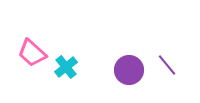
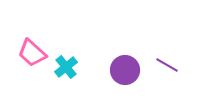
purple line: rotated 20 degrees counterclockwise
purple circle: moved 4 px left
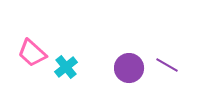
purple circle: moved 4 px right, 2 px up
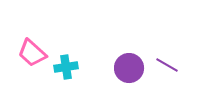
cyan cross: rotated 30 degrees clockwise
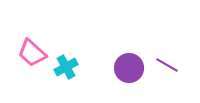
cyan cross: rotated 20 degrees counterclockwise
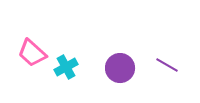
purple circle: moved 9 px left
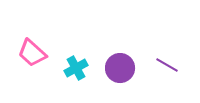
cyan cross: moved 10 px right, 1 px down
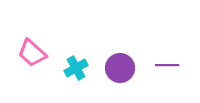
purple line: rotated 30 degrees counterclockwise
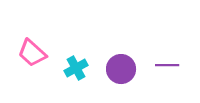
purple circle: moved 1 px right, 1 px down
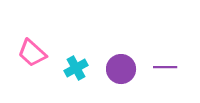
purple line: moved 2 px left, 2 px down
